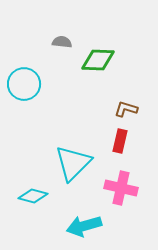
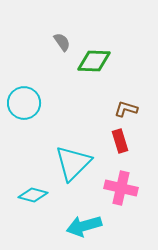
gray semicircle: rotated 48 degrees clockwise
green diamond: moved 4 px left, 1 px down
cyan circle: moved 19 px down
red rectangle: rotated 30 degrees counterclockwise
cyan diamond: moved 1 px up
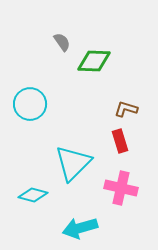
cyan circle: moved 6 px right, 1 px down
cyan arrow: moved 4 px left, 2 px down
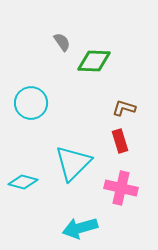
cyan circle: moved 1 px right, 1 px up
brown L-shape: moved 2 px left, 1 px up
cyan diamond: moved 10 px left, 13 px up
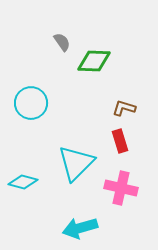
cyan triangle: moved 3 px right
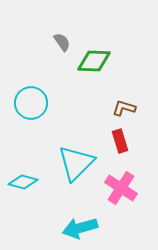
pink cross: rotated 20 degrees clockwise
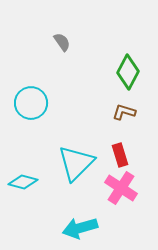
green diamond: moved 34 px right, 11 px down; rotated 64 degrees counterclockwise
brown L-shape: moved 4 px down
red rectangle: moved 14 px down
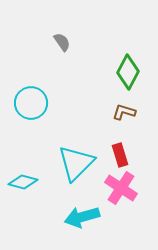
cyan arrow: moved 2 px right, 11 px up
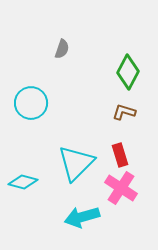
gray semicircle: moved 7 px down; rotated 54 degrees clockwise
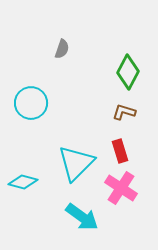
red rectangle: moved 4 px up
cyan arrow: rotated 128 degrees counterclockwise
